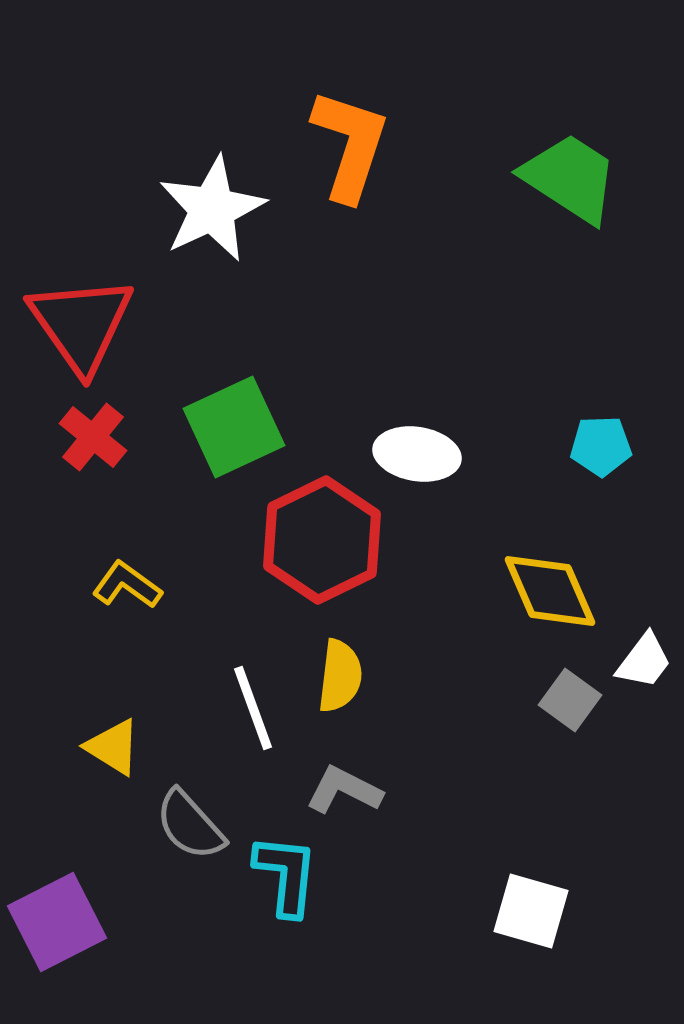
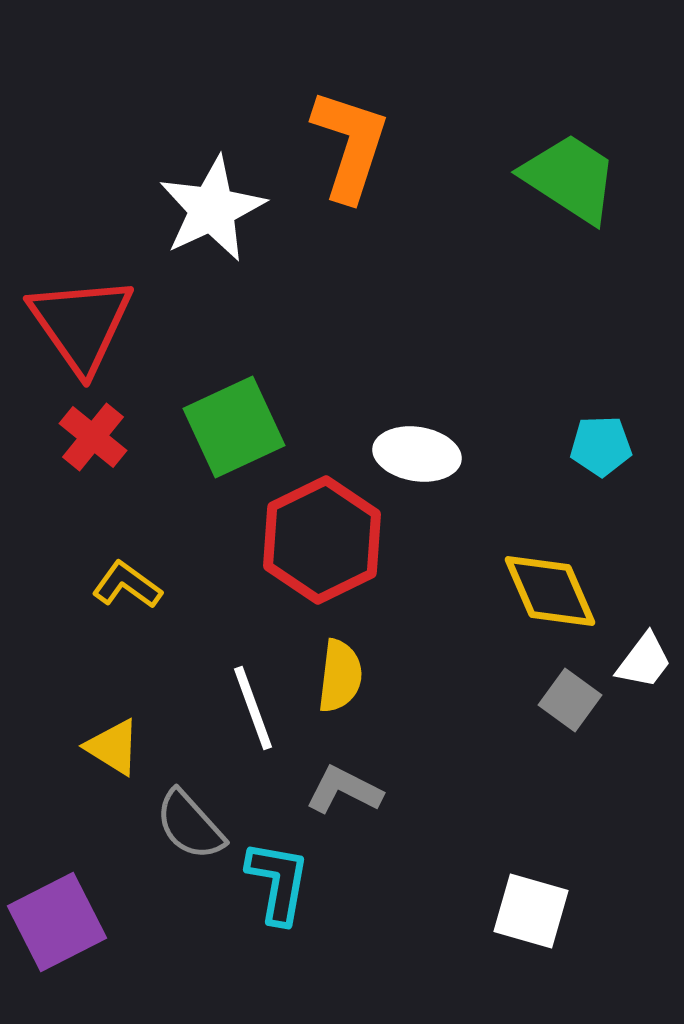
cyan L-shape: moved 8 px left, 7 px down; rotated 4 degrees clockwise
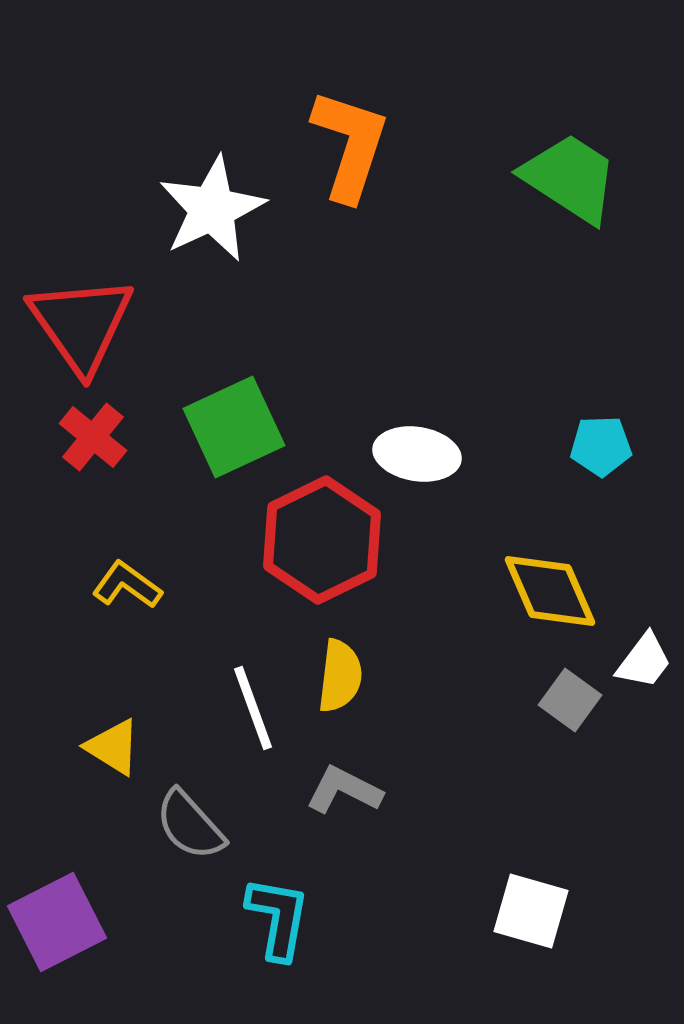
cyan L-shape: moved 36 px down
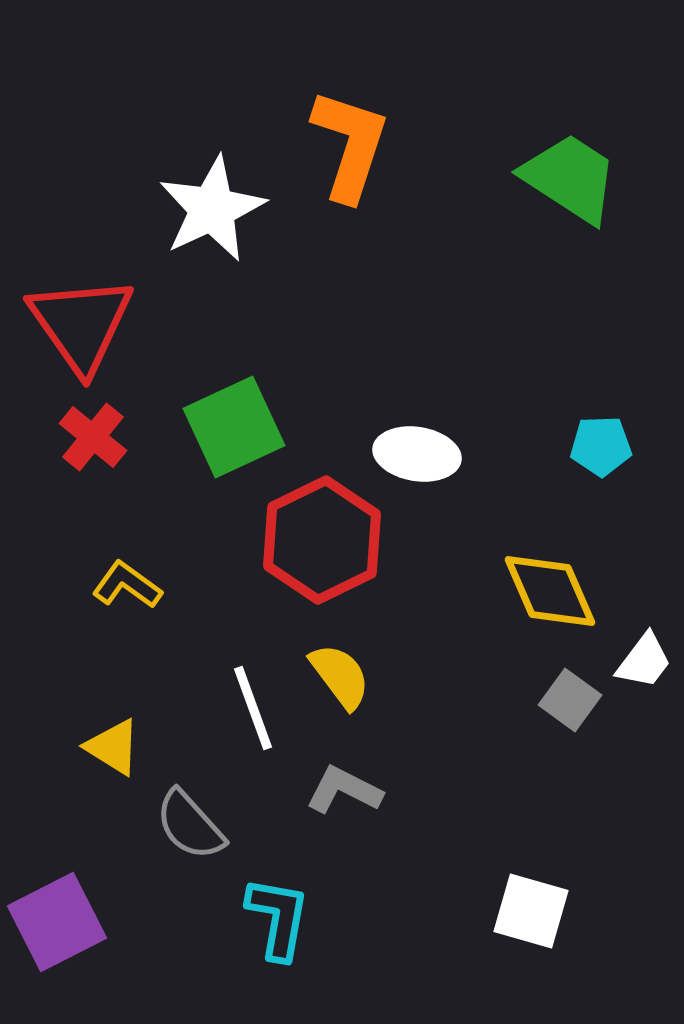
yellow semicircle: rotated 44 degrees counterclockwise
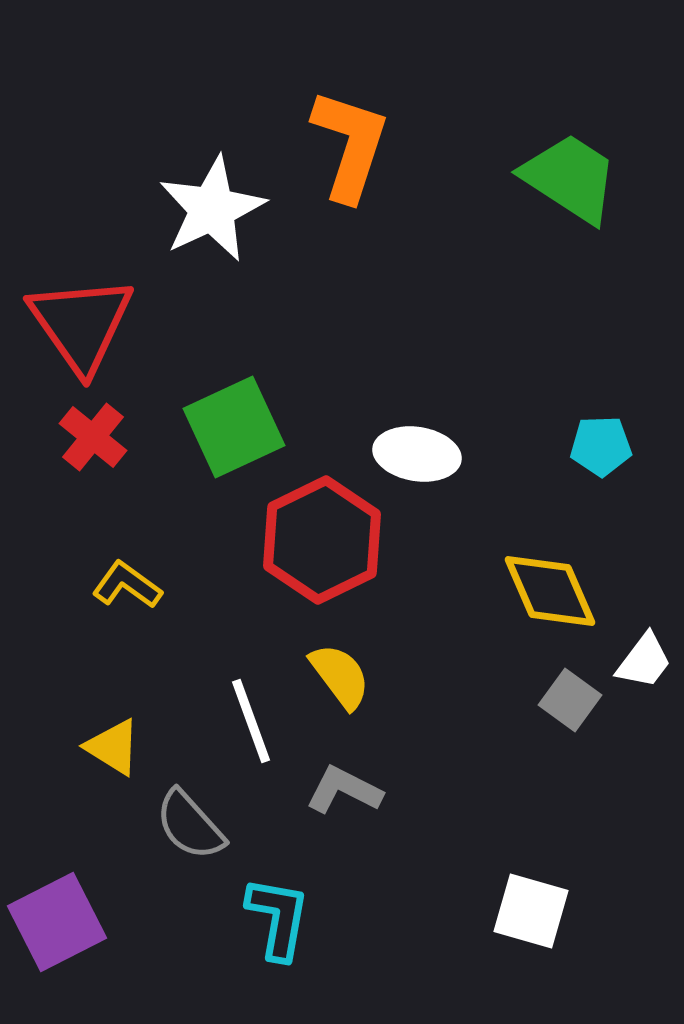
white line: moved 2 px left, 13 px down
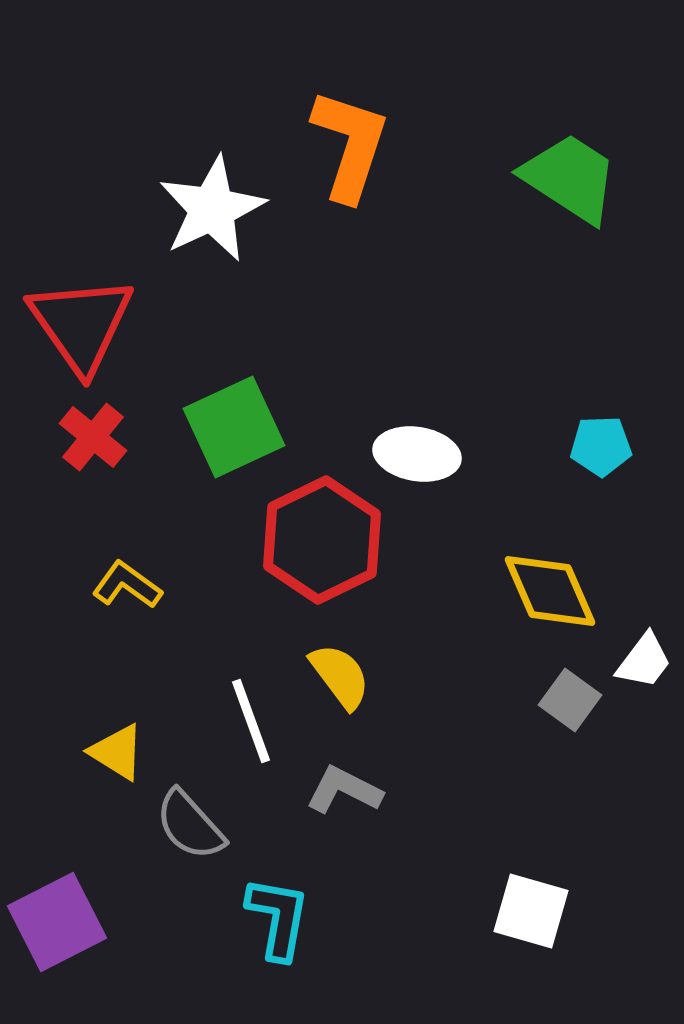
yellow triangle: moved 4 px right, 5 px down
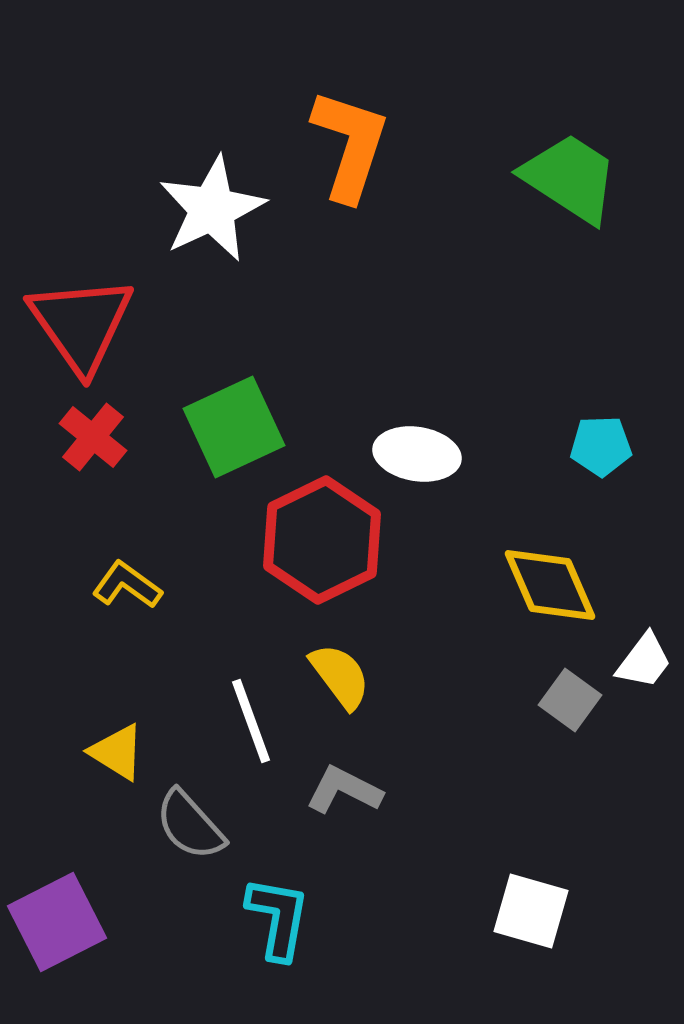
yellow diamond: moved 6 px up
